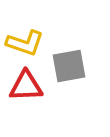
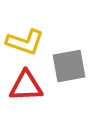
yellow L-shape: moved 1 px up
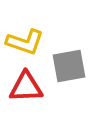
red triangle: moved 1 px down
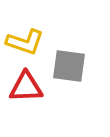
gray square: rotated 18 degrees clockwise
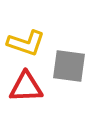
yellow L-shape: moved 1 px right, 1 px down
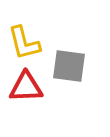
yellow L-shape: moved 2 px left; rotated 57 degrees clockwise
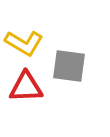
yellow L-shape: rotated 45 degrees counterclockwise
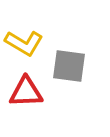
red triangle: moved 5 px down
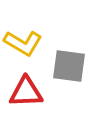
yellow L-shape: moved 1 px left
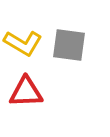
gray square: moved 21 px up
